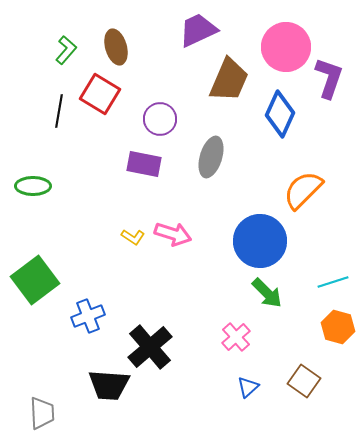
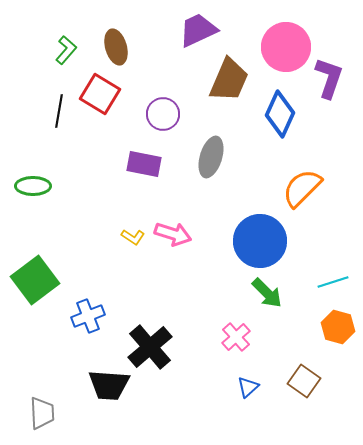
purple circle: moved 3 px right, 5 px up
orange semicircle: moved 1 px left, 2 px up
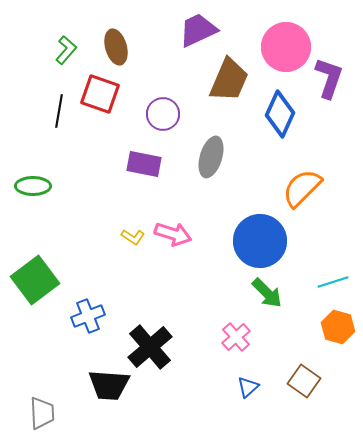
red square: rotated 12 degrees counterclockwise
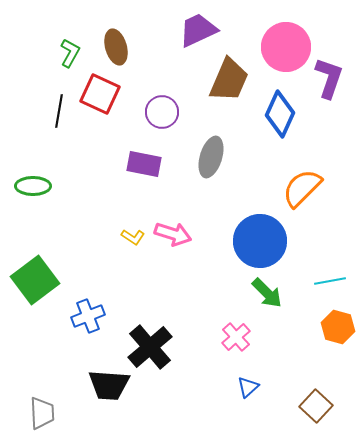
green L-shape: moved 4 px right, 3 px down; rotated 12 degrees counterclockwise
red square: rotated 6 degrees clockwise
purple circle: moved 1 px left, 2 px up
cyan line: moved 3 px left, 1 px up; rotated 8 degrees clockwise
brown square: moved 12 px right, 25 px down; rotated 8 degrees clockwise
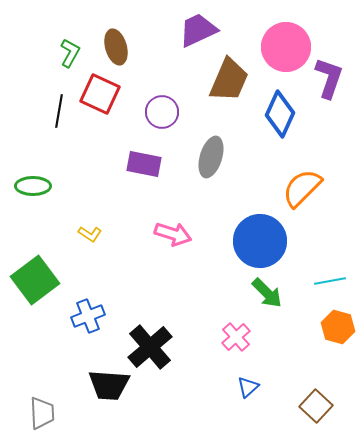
yellow L-shape: moved 43 px left, 3 px up
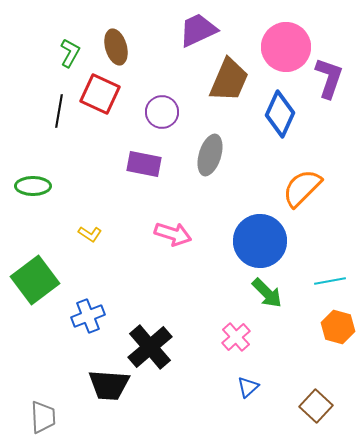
gray ellipse: moved 1 px left, 2 px up
gray trapezoid: moved 1 px right, 4 px down
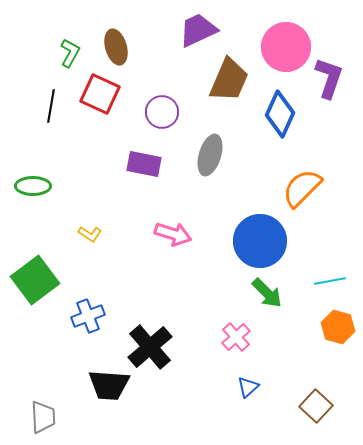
black line: moved 8 px left, 5 px up
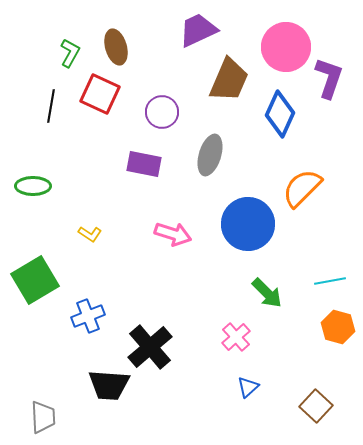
blue circle: moved 12 px left, 17 px up
green square: rotated 6 degrees clockwise
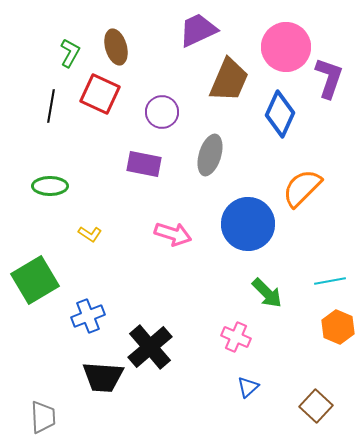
green ellipse: moved 17 px right
orange hexagon: rotated 8 degrees clockwise
pink cross: rotated 24 degrees counterclockwise
black trapezoid: moved 6 px left, 8 px up
